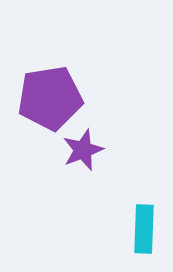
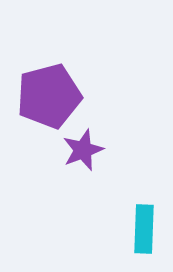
purple pentagon: moved 1 px left, 2 px up; rotated 6 degrees counterclockwise
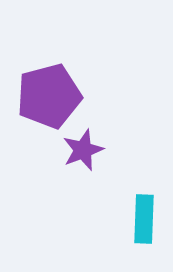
cyan rectangle: moved 10 px up
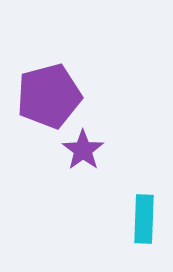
purple star: rotated 15 degrees counterclockwise
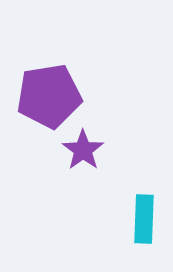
purple pentagon: rotated 6 degrees clockwise
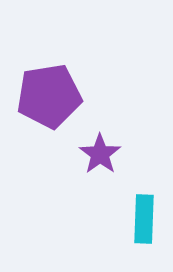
purple star: moved 17 px right, 4 px down
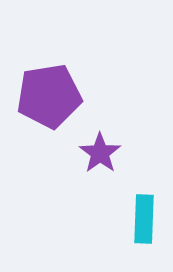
purple star: moved 1 px up
